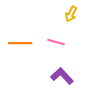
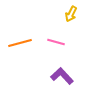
orange line: rotated 15 degrees counterclockwise
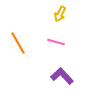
yellow arrow: moved 11 px left
orange line: moved 2 px left; rotated 75 degrees clockwise
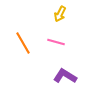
orange line: moved 5 px right
purple L-shape: moved 3 px right; rotated 15 degrees counterclockwise
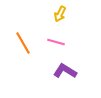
purple L-shape: moved 5 px up
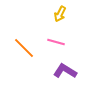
orange line: moved 1 px right, 5 px down; rotated 15 degrees counterclockwise
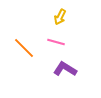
yellow arrow: moved 3 px down
purple L-shape: moved 2 px up
